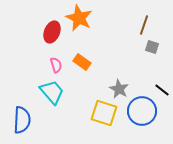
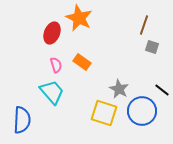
red ellipse: moved 1 px down
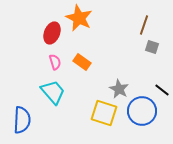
pink semicircle: moved 1 px left, 3 px up
cyan trapezoid: moved 1 px right
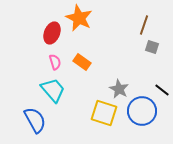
cyan trapezoid: moved 2 px up
blue semicircle: moved 13 px right; rotated 32 degrees counterclockwise
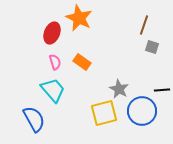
black line: rotated 42 degrees counterclockwise
yellow square: rotated 32 degrees counterclockwise
blue semicircle: moved 1 px left, 1 px up
